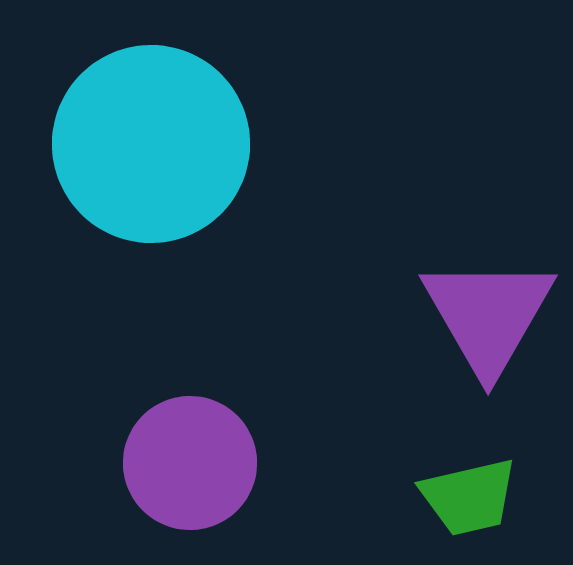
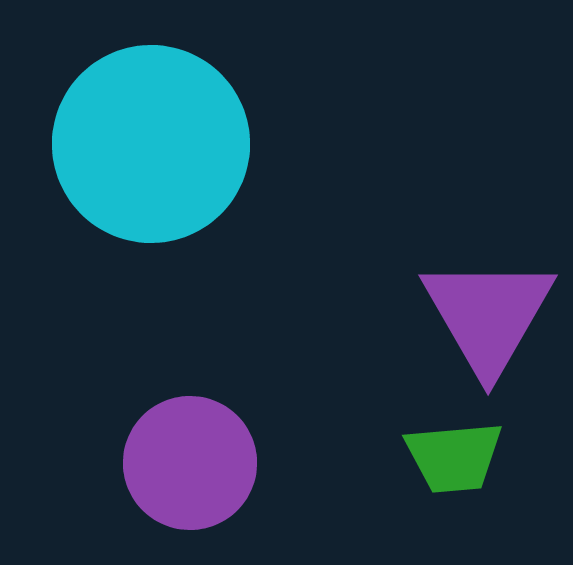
green trapezoid: moved 15 px left, 40 px up; rotated 8 degrees clockwise
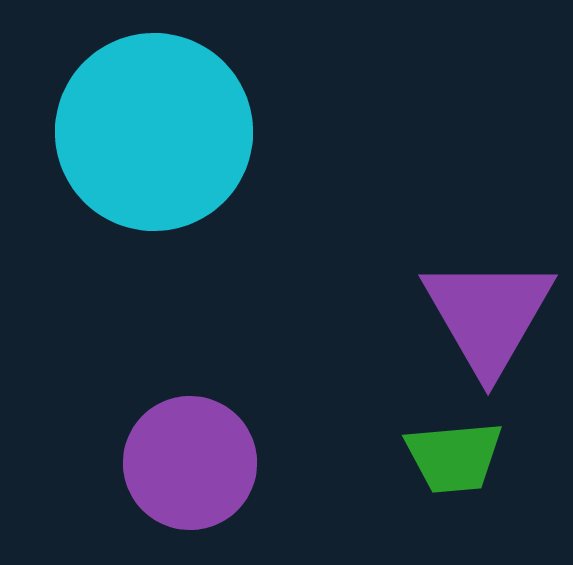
cyan circle: moved 3 px right, 12 px up
